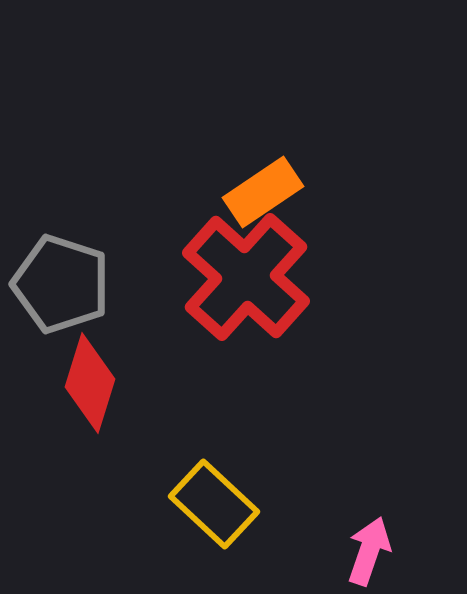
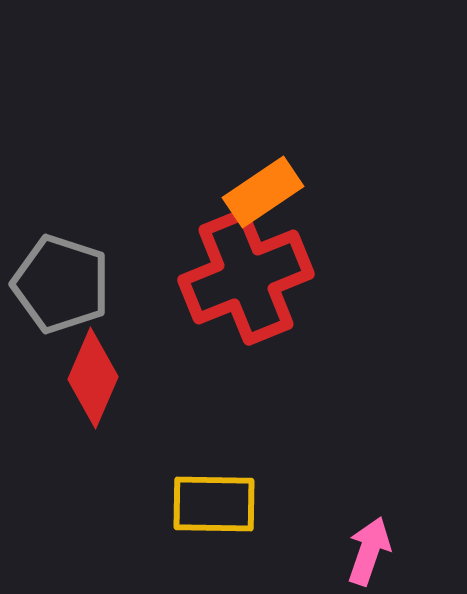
red cross: rotated 26 degrees clockwise
red diamond: moved 3 px right, 5 px up; rotated 6 degrees clockwise
yellow rectangle: rotated 42 degrees counterclockwise
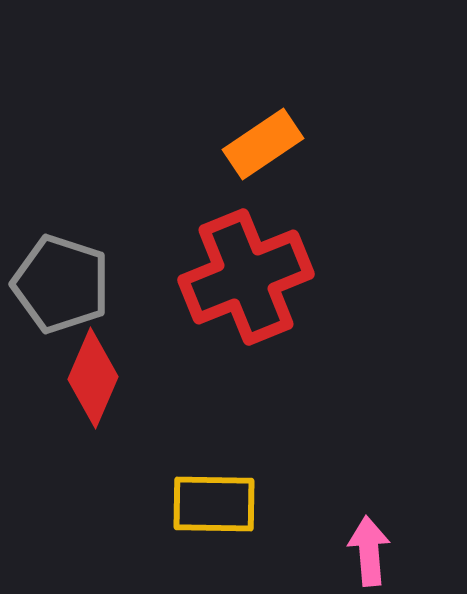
orange rectangle: moved 48 px up
pink arrow: rotated 24 degrees counterclockwise
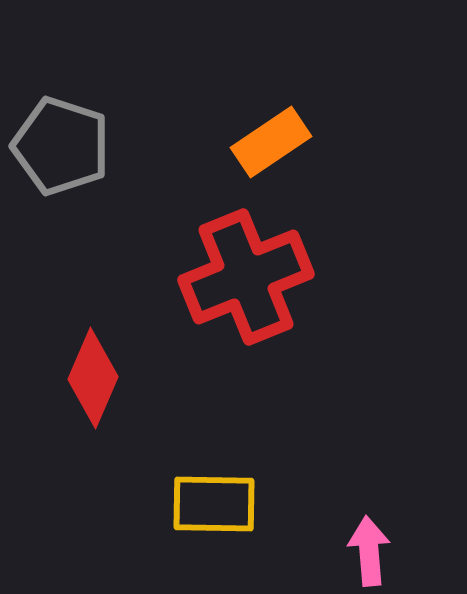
orange rectangle: moved 8 px right, 2 px up
gray pentagon: moved 138 px up
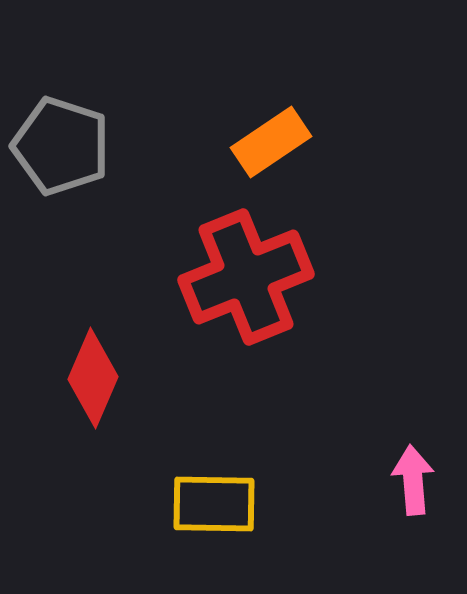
pink arrow: moved 44 px right, 71 px up
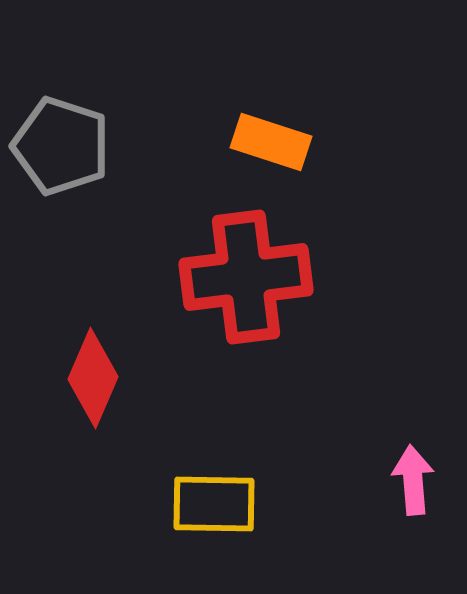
orange rectangle: rotated 52 degrees clockwise
red cross: rotated 15 degrees clockwise
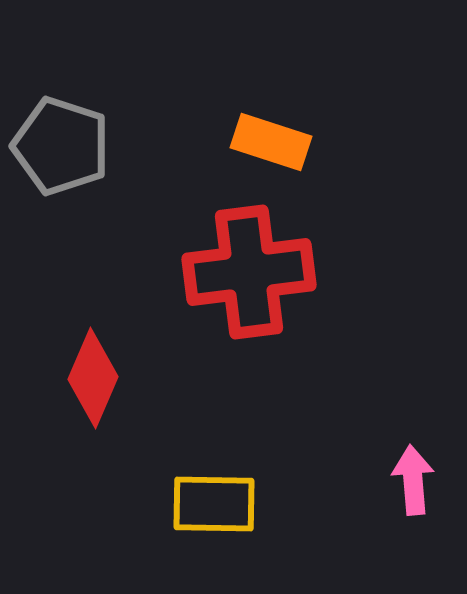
red cross: moved 3 px right, 5 px up
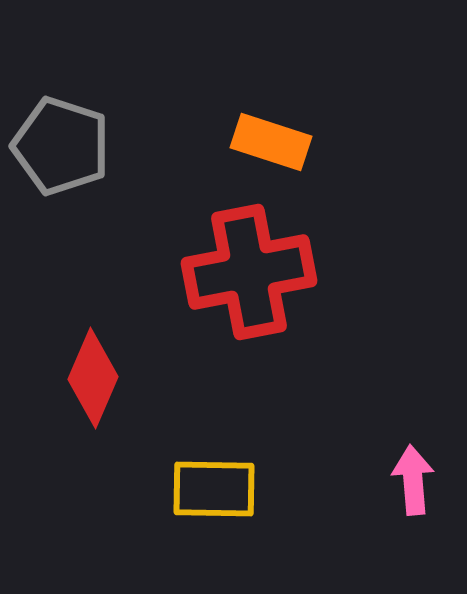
red cross: rotated 4 degrees counterclockwise
yellow rectangle: moved 15 px up
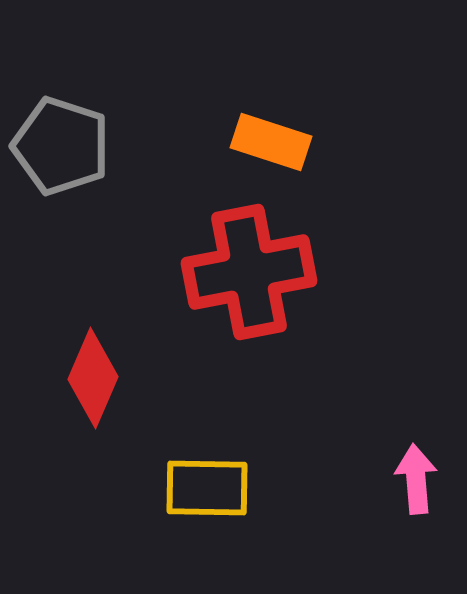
pink arrow: moved 3 px right, 1 px up
yellow rectangle: moved 7 px left, 1 px up
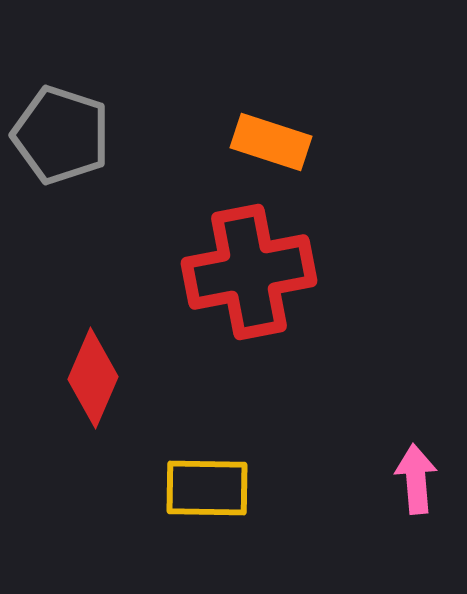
gray pentagon: moved 11 px up
